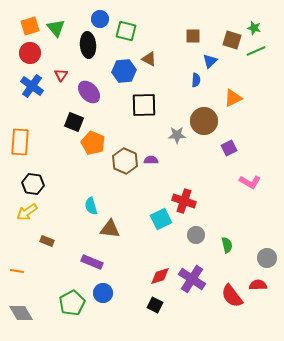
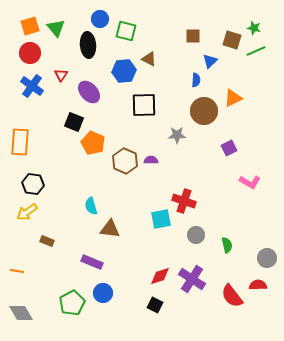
brown circle at (204, 121): moved 10 px up
cyan square at (161, 219): rotated 15 degrees clockwise
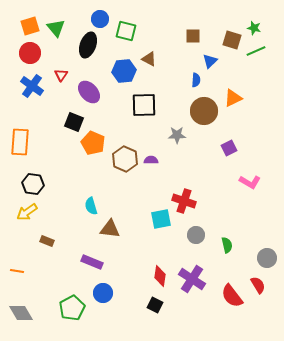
black ellipse at (88, 45): rotated 25 degrees clockwise
brown hexagon at (125, 161): moved 2 px up
red diamond at (160, 276): rotated 65 degrees counterclockwise
red semicircle at (258, 285): rotated 60 degrees clockwise
green pentagon at (72, 303): moved 5 px down
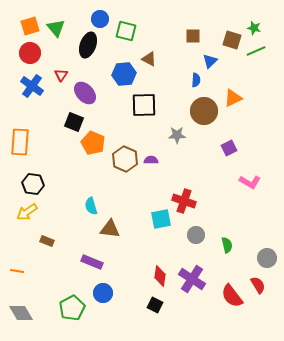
blue hexagon at (124, 71): moved 3 px down
purple ellipse at (89, 92): moved 4 px left, 1 px down
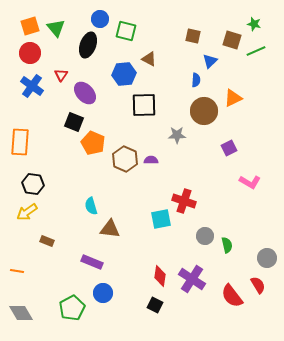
green star at (254, 28): moved 4 px up
brown square at (193, 36): rotated 14 degrees clockwise
gray circle at (196, 235): moved 9 px right, 1 px down
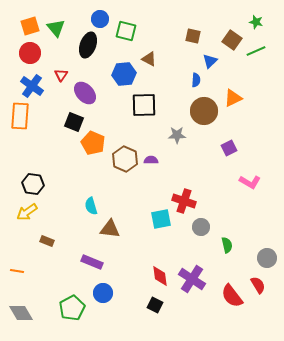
green star at (254, 24): moved 2 px right, 2 px up
brown square at (232, 40): rotated 18 degrees clockwise
orange rectangle at (20, 142): moved 26 px up
gray circle at (205, 236): moved 4 px left, 9 px up
red diamond at (160, 276): rotated 15 degrees counterclockwise
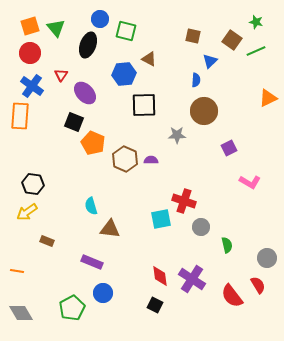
orange triangle at (233, 98): moved 35 px right
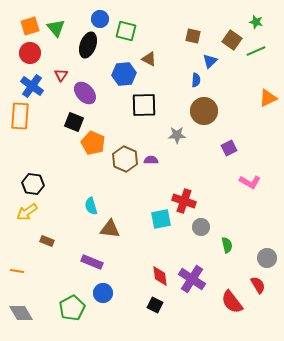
red semicircle at (232, 296): moved 6 px down
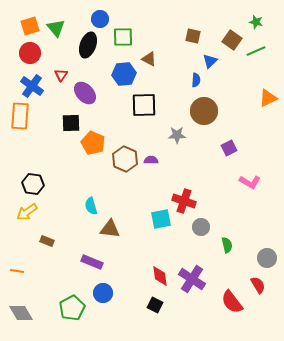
green square at (126, 31): moved 3 px left, 6 px down; rotated 15 degrees counterclockwise
black square at (74, 122): moved 3 px left, 1 px down; rotated 24 degrees counterclockwise
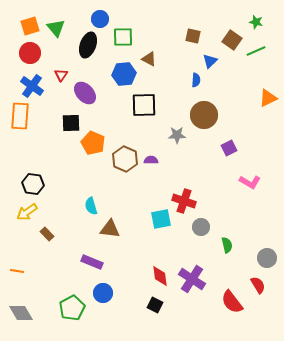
brown circle at (204, 111): moved 4 px down
brown rectangle at (47, 241): moved 7 px up; rotated 24 degrees clockwise
